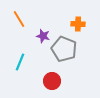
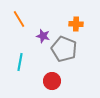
orange cross: moved 2 px left
cyan line: rotated 12 degrees counterclockwise
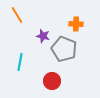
orange line: moved 2 px left, 4 px up
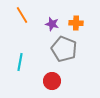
orange line: moved 5 px right
orange cross: moved 1 px up
purple star: moved 9 px right, 12 px up
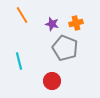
orange cross: rotated 16 degrees counterclockwise
gray pentagon: moved 1 px right, 1 px up
cyan line: moved 1 px left, 1 px up; rotated 24 degrees counterclockwise
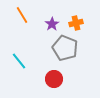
purple star: rotated 24 degrees clockwise
cyan line: rotated 24 degrees counterclockwise
red circle: moved 2 px right, 2 px up
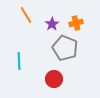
orange line: moved 4 px right
cyan line: rotated 36 degrees clockwise
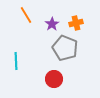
cyan line: moved 3 px left
